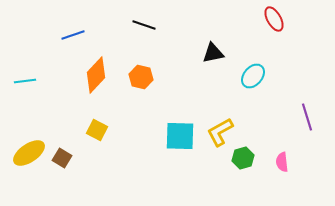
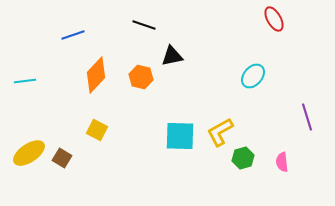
black triangle: moved 41 px left, 3 px down
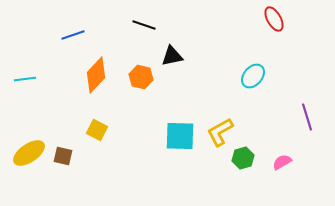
cyan line: moved 2 px up
brown square: moved 1 px right, 2 px up; rotated 18 degrees counterclockwise
pink semicircle: rotated 66 degrees clockwise
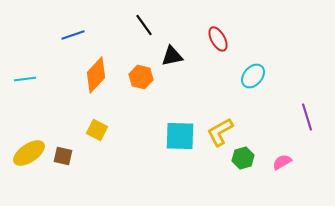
red ellipse: moved 56 px left, 20 px down
black line: rotated 35 degrees clockwise
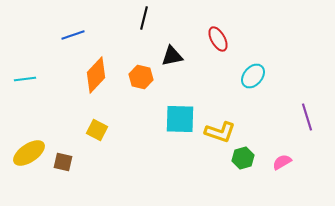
black line: moved 7 px up; rotated 50 degrees clockwise
yellow L-shape: rotated 132 degrees counterclockwise
cyan square: moved 17 px up
brown square: moved 6 px down
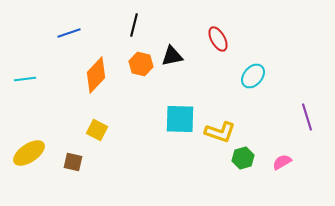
black line: moved 10 px left, 7 px down
blue line: moved 4 px left, 2 px up
orange hexagon: moved 13 px up
brown square: moved 10 px right
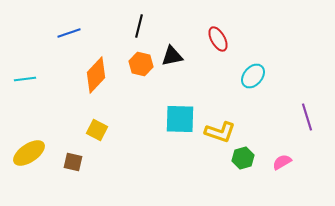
black line: moved 5 px right, 1 px down
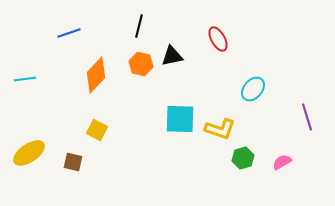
cyan ellipse: moved 13 px down
yellow L-shape: moved 3 px up
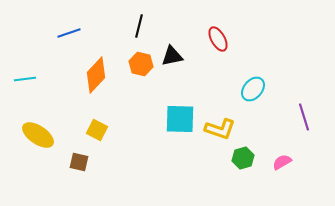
purple line: moved 3 px left
yellow ellipse: moved 9 px right, 18 px up; rotated 68 degrees clockwise
brown square: moved 6 px right
